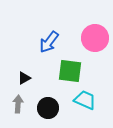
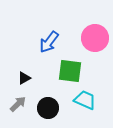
gray arrow: rotated 42 degrees clockwise
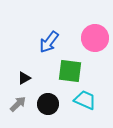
black circle: moved 4 px up
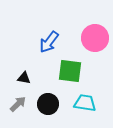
black triangle: rotated 40 degrees clockwise
cyan trapezoid: moved 3 px down; rotated 15 degrees counterclockwise
